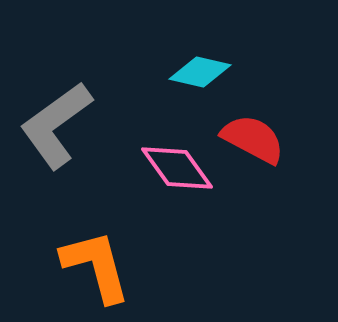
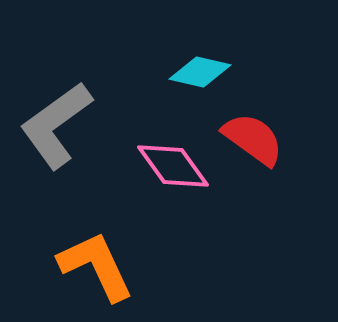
red semicircle: rotated 8 degrees clockwise
pink diamond: moved 4 px left, 2 px up
orange L-shape: rotated 10 degrees counterclockwise
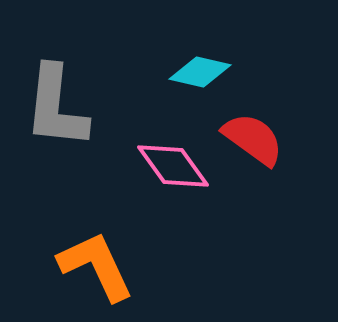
gray L-shape: moved 18 px up; rotated 48 degrees counterclockwise
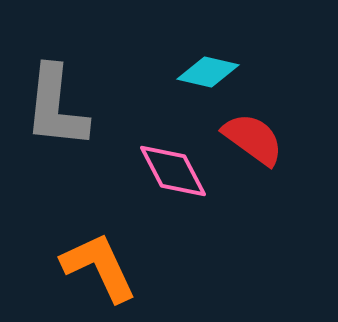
cyan diamond: moved 8 px right
pink diamond: moved 5 px down; rotated 8 degrees clockwise
orange L-shape: moved 3 px right, 1 px down
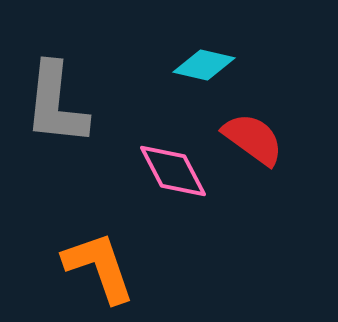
cyan diamond: moved 4 px left, 7 px up
gray L-shape: moved 3 px up
orange L-shape: rotated 6 degrees clockwise
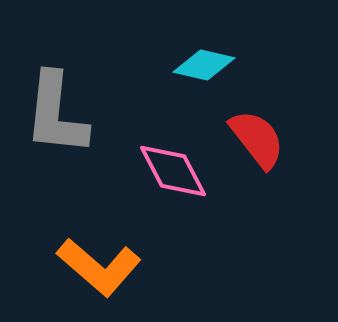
gray L-shape: moved 10 px down
red semicircle: moved 4 px right; rotated 16 degrees clockwise
orange L-shape: rotated 150 degrees clockwise
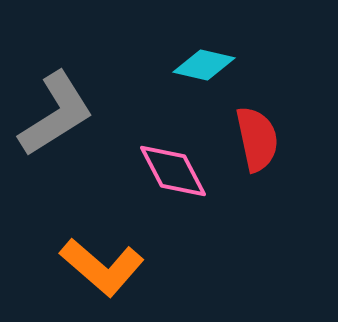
gray L-shape: rotated 128 degrees counterclockwise
red semicircle: rotated 26 degrees clockwise
orange L-shape: moved 3 px right
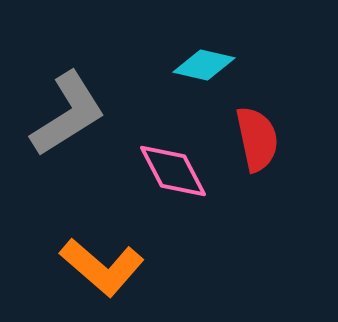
gray L-shape: moved 12 px right
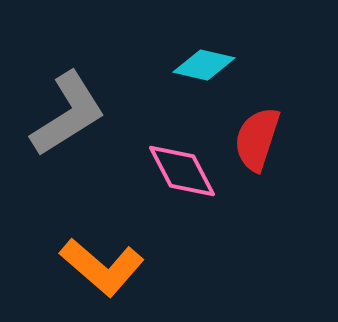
red semicircle: rotated 150 degrees counterclockwise
pink diamond: moved 9 px right
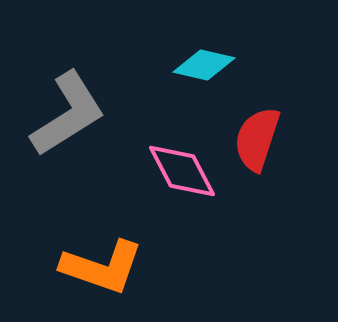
orange L-shape: rotated 22 degrees counterclockwise
